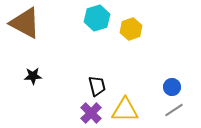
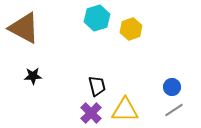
brown triangle: moved 1 px left, 5 px down
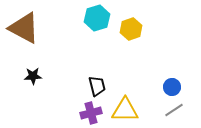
purple cross: rotated 30 degrees clockwise
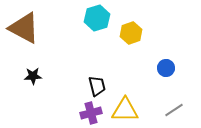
yellow hexagon: moved 4 px down
blue circle: moved 6 px left, 19 px up
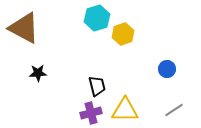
yellow hexagon: moved 8 px left, 1 px down
blue circle: moved 1 px right, 1 px down
black star: moved 5 px right, 3 px up
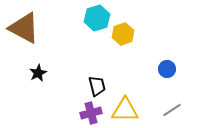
black star: rotated 24 degrees counterclockwise
gray line: moved 2 px left
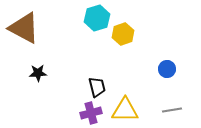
black star: rotated 24 degrees clockwise
black trapezoid: moved 1 px down
gray line: rotated 24 degrees clockwise
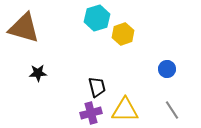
brown triangle: rotated 12 degrees counterclockwise
gray line: rotated 66 degrees clockwise
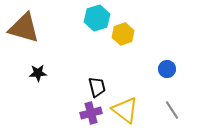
yellow triangle: rotated 36 degrees clockwise
